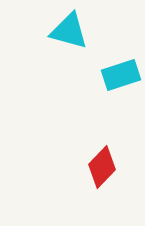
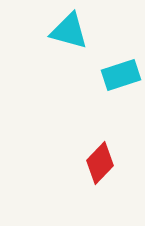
red diamond: moved 2 px left, 4 px up
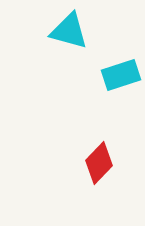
red diamond: moved 1 px left
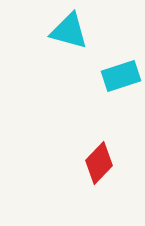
cyan rectangle: moved 1 px down
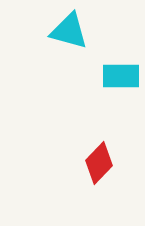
cyan rectangle: rotated 18 degrees clockwise
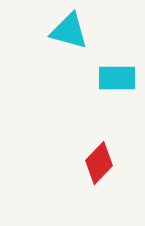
cyan rectangle: moved 4 px left, 2 px down
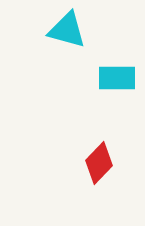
cyan triangle: moved 2 px left, 1 px up
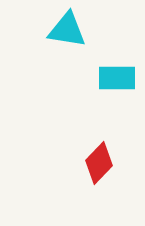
cyan triangle: rotated 6 degrees counterclockwise
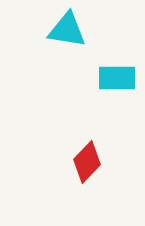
red diamond: moved 12 px left, 1 px up
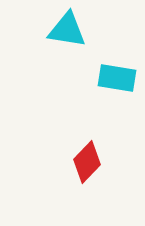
cyan rectangle: rotated 9 degrees clockwise
